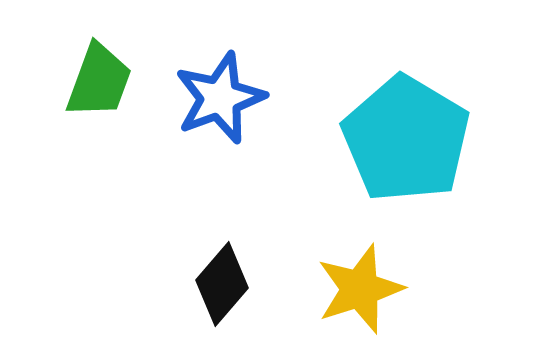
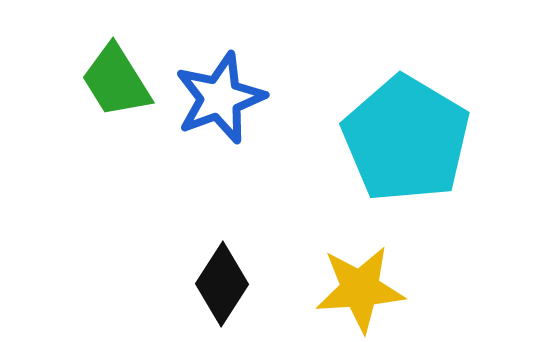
green trapezoid: moved 17 px right; rotated 128 degrees clockwise
black diamond: rotated 8 degrees counterclockwise
yellow star: rotated 14 degrees clockwise
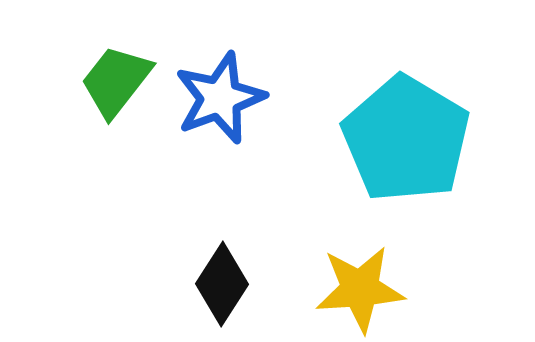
green trapezoid: rotated 70 degrees clockwise
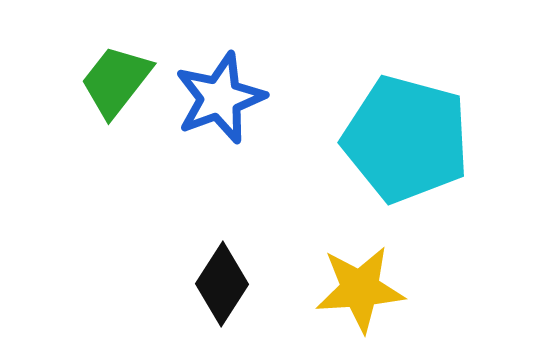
cyan pentagon: rotated 16 degrees counterclockwise
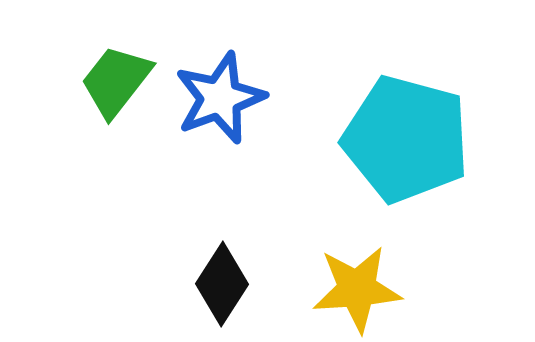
yellow star: moved 3 px left
